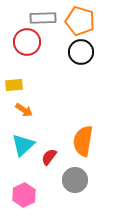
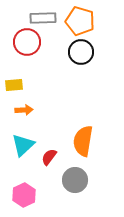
orange arrow: rotated 36 degrees counterclockwise
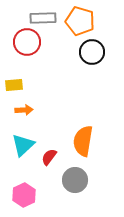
black circle: moved 11 px right
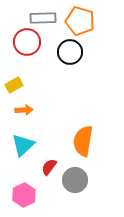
black circle: moved 22 px left
yellow rectangle: rotated 24 degrees counterclockwise
red semicircle: moved 10 px down
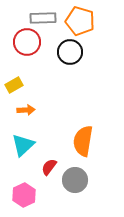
orange arrow: moved 2 px right
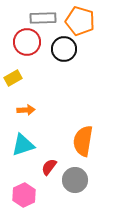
black circle: moved 6 px left, 3 px up
yellow rectangle: moved 1 px left, 7 px up
cyan triangle: rotated 25 degrees clockwise
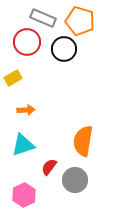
gray rectangle: rotated 25 degrees clockwise
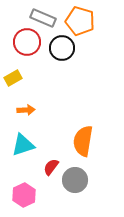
black circle: moved 2 px left, 1 px up
red semicircle: moved 2 px right
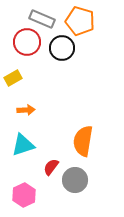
gray rectangle: moved 1 px left, 1 px down
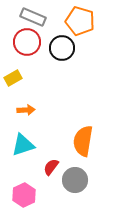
gray rectangle: moved 9 px left, 2 px up
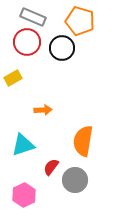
orange arrow: moved 17 px right
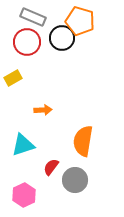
black circle: moved 10 px up
